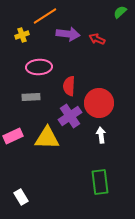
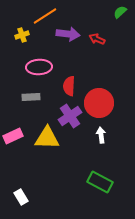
green rectangle: rotated 55 degrees counterclockwise
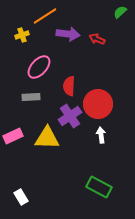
pink ellipse: rotated 45 degrees counterclockwise
red circle: moved 1 px left, 1 px down
green rectangle: moved 1 px left, 5 px down
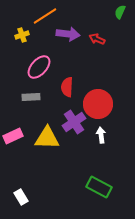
green semicircle: rotated 24 degrees counterclockwise
red semicircle: moved 2 px left, 1 px down
purple cross: moved 4 px right, 6 px down
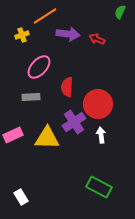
pink rectangle: moved 1 px up
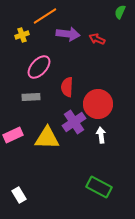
white rectangle: moved 2 px left, 2 px up
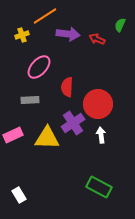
green semicircle: moved 13 px down
gray rectangle: moved 1 px left, 3 px down
purple cross: moved 1 px left, 1 px down
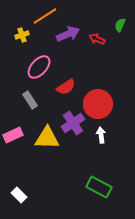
purple arrow: rotated 30 degrees counterclockwise
red semicircle: moved 1 px left; rotated 126 degrees counterclockwise
gray rectangle: rotated 60 degrees clockwise
white rectangle: rotated 14 degrees counterclockwise
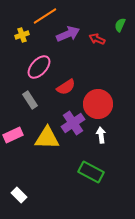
green rectangle: moved 8 px left, 15 px up
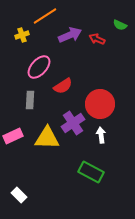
green semicircle: rotated 88 degrees counterclockwise
purple arrow: moved 2 px right, 1 px down
red semicircle: moved 3 px left, 1 px up
gray rectangle: rotated 36 degrees clockwise
red circle: moved 2 px right
pink rectangle: moved 1 px down
